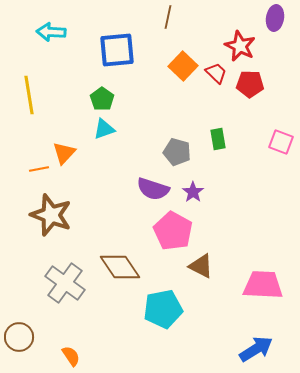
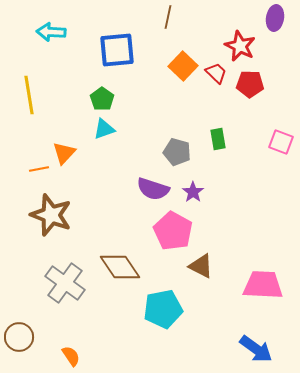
blue arrow: rotated 68 degrees clockwise
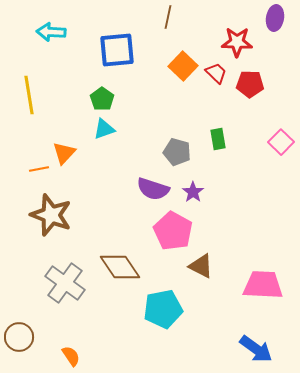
red star: moved 3 px left, 4 px up; rotated 24 degrees counterclockwise
pink square: rotated 25 degrees clockwise
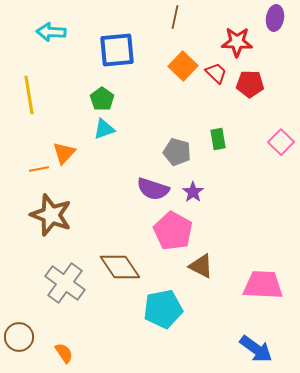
brown line: moved 7 px right
orange semicircle: moved 7 px left, 3 px up
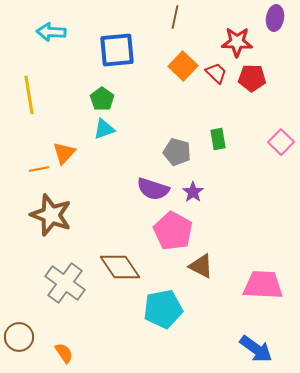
red pentagon: moved 2 px right, 6 px up
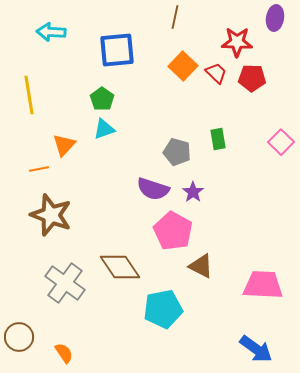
orange triangle: moved 8 px up
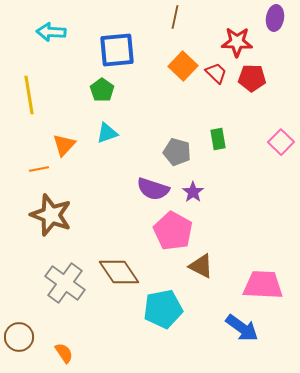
green pentagon: moved 9 px up
cyan triangle: moved 3 px right, 4 px down
brown diamond: moved 1 px left, 5 px down
blue arrow: moved 14 px left, 21 px up
